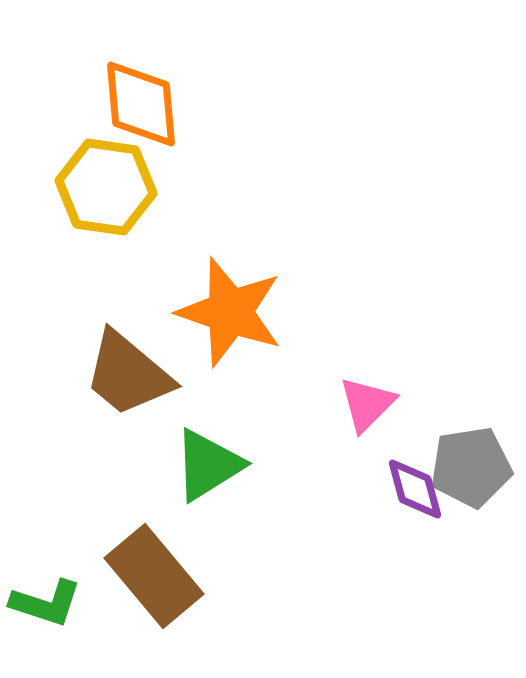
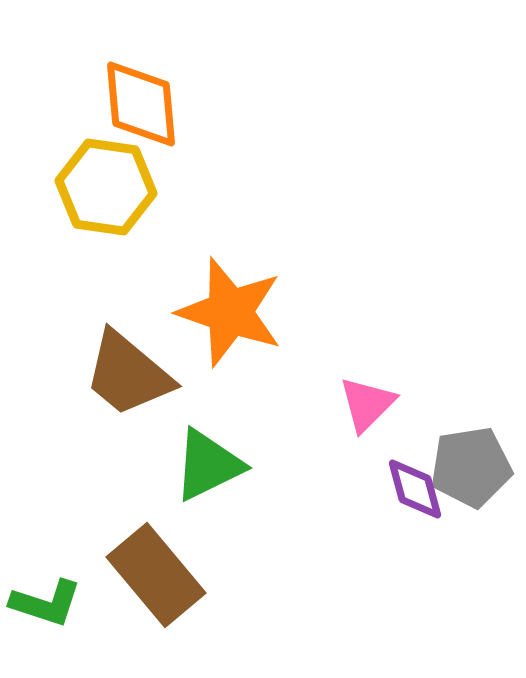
green triangle: rotated 6 degrees clockwise
brown rectangle: moved 2 px right, 1 px up
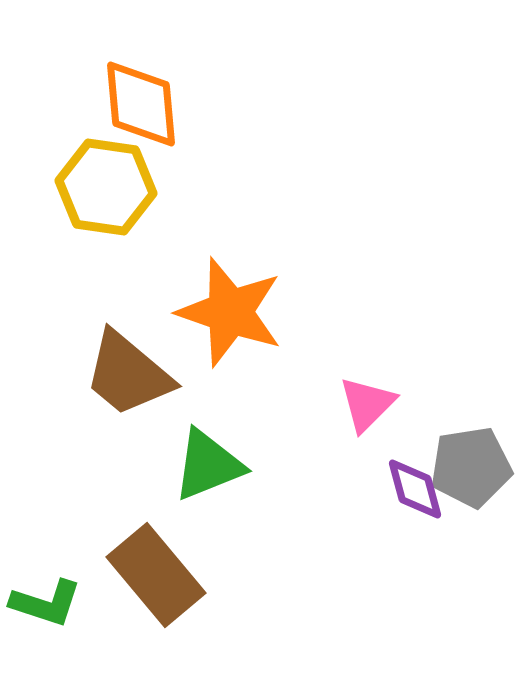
green triangle: rotated 4 degrees clockwise
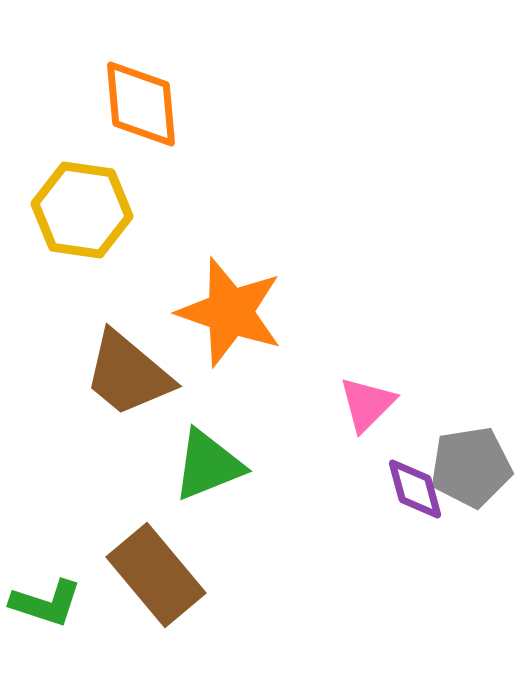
yellow hexagon: moved 24 px left, 23 px down
